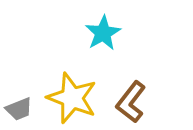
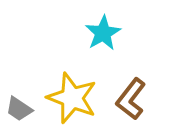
brown L-shape: moved 3 px up
gray trapezoid: rotated 56 degrees clockwise
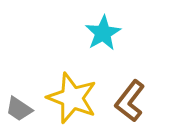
brown L-shape: moved 1 px left, 2 px down
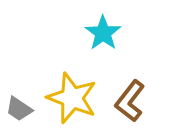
cyan star: rotated 6 degrees counterclockwise
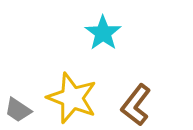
brown L-shape: moved 6 px right, 4 px down
gray trapezoid: moved 1 px left, 1 px down
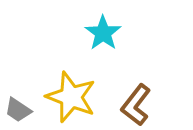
yellow star: moved 1 px left, 1 px up
